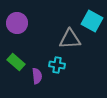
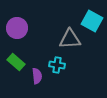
purple circle: moved 5 px down
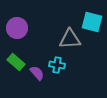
cyan square: moved 1 px down; rotated 15 degrees counterclockwise
purple semicircle: moved 3 px up; rotated 35 degrees counterclockwise
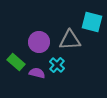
purple circle: moved 22 px right, 14 px down
gray triangle: moved 1 px down
cyan cross: rotated 35 degrees clockwise
purple semicircle: rotated 35 degrees counterclockwise
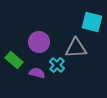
gray triangle: moved 6 px right, 8 px down
green rectangle: moved 2 px left, 2 px up
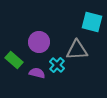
gray triangle: moved 1 px right, 2 px down
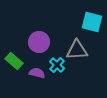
green rectangle: moved 1 px down
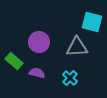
gray triangle: moved 3 px up
cyan cross: moved 13 px right, 13 px down
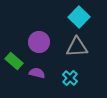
cyan square: moved 13 px left, 5 px up; rotated 30 degrees clockwise
